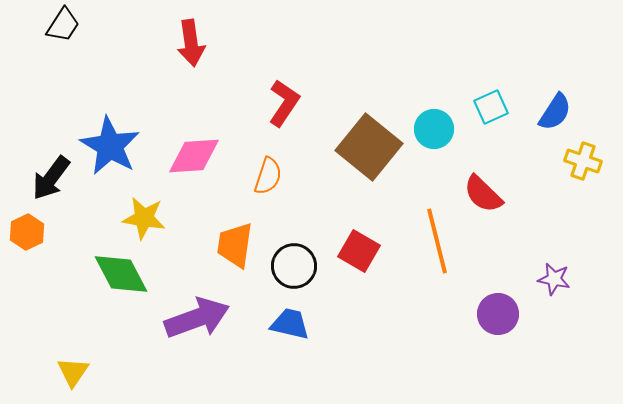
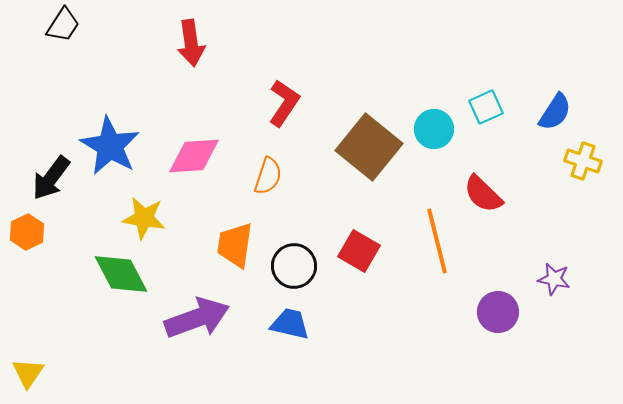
cyan square: moved 5 px left
purple circle: moved 2 px up
yellow triangle: moved 45 px left, 1 px down
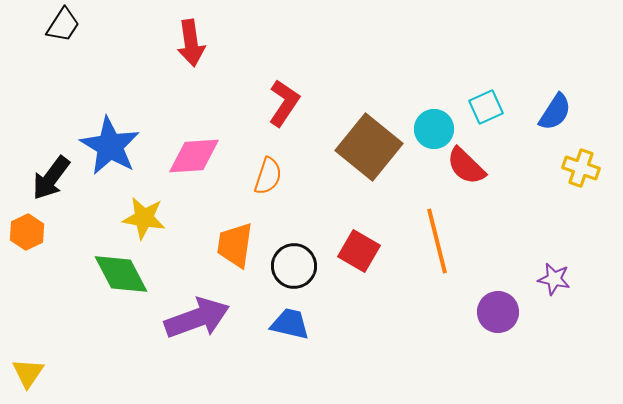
yellow cross: moved 2 px left, 7 px down
red semicircle: moved 17 px left, 28 px up
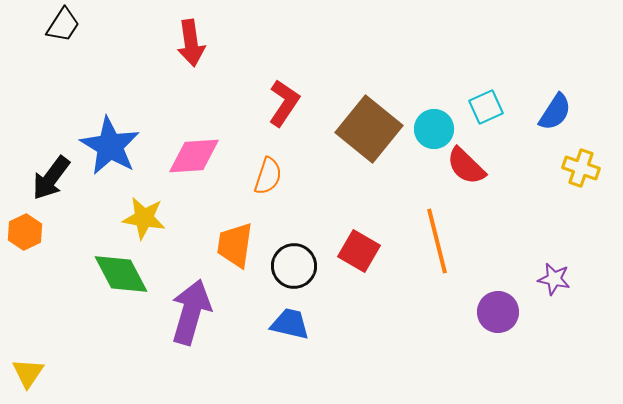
brown square: moved 18 px up
orange hexagon: moved 2 px left
purple arrow: moved 6 px left, 6 px up; rotated 54 degrees counterclockwise
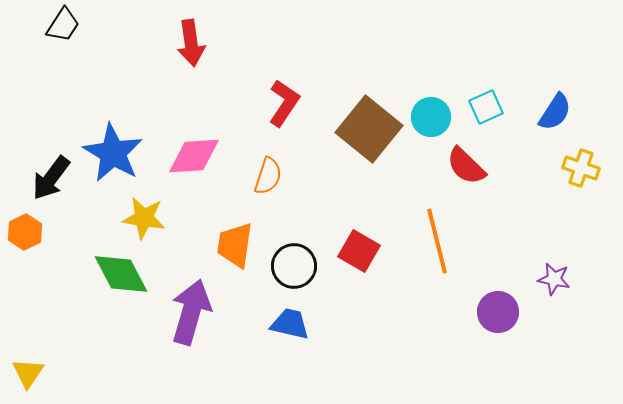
cyan circle: moved 3 px left, 12 px up
blue star: moved 3 px right, 7 px down
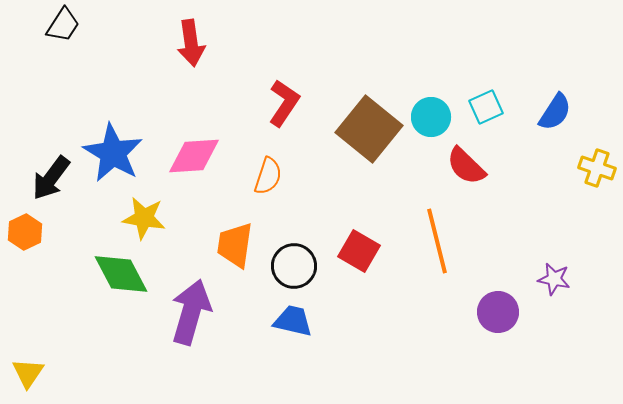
yellow cross: moved 16 px right
blue trapezoid: moved 3 px right, 3 px up
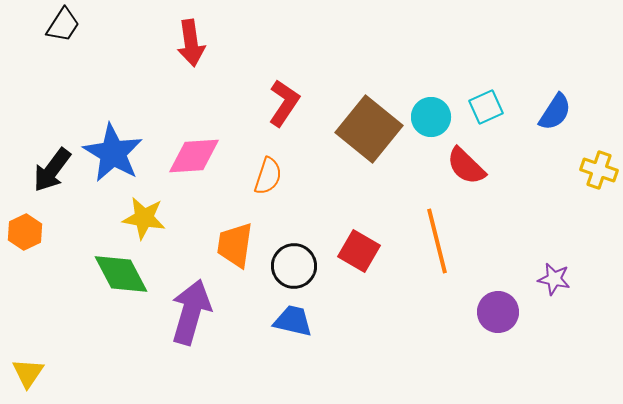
yellow cross: moved 2 px right, 2 px down
black arrow: moved 1 px right, 8 px up
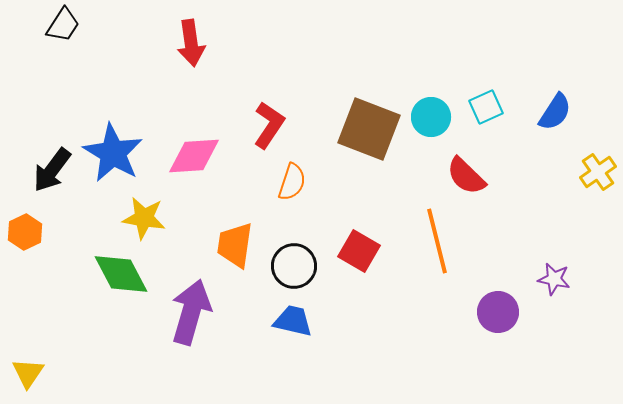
red L-shape: moved 15 px left, 22 px down
brown square: rotated 18 degrees counterclockwise
red semicircle: moved 10 px down
yellow cross: moved 1 px left, 2 px down; rotated 36 degrees clockwise
orange semicircle: moved 24 px right, 6 px down
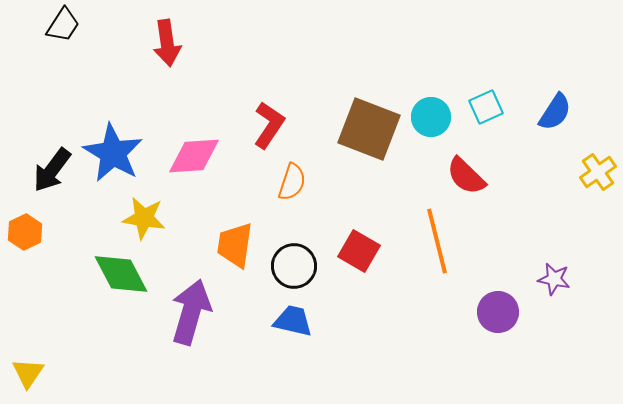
red arrow: moved 24 px left
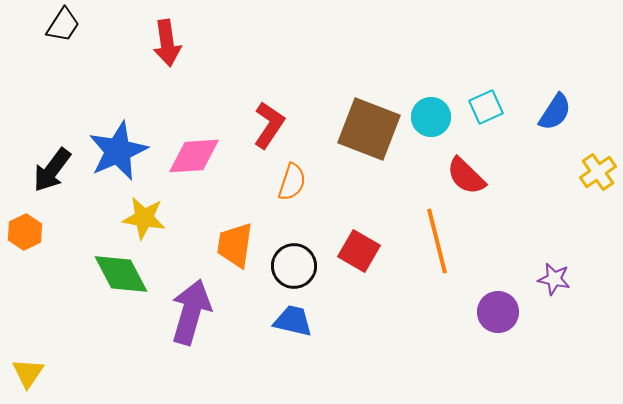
blue star: moved 5 px right, 2 px up; rotated 18 degrees clockwise
